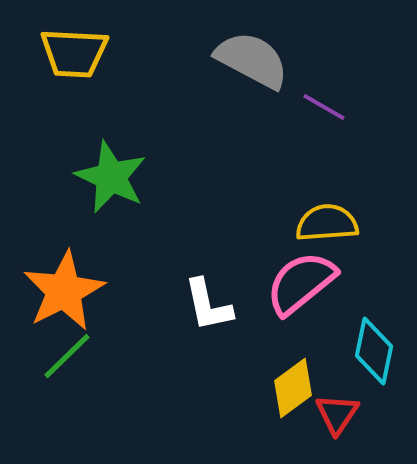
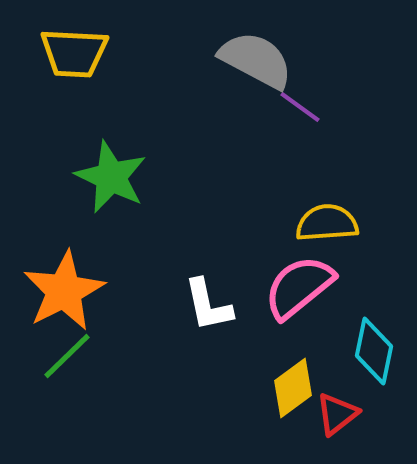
gray semicircle: moved 4 px right
purple line: moved 24 px left; rotated 6 degrees clockwise
pink semicircle: moved 2 px left, 4 px down
red triangle: rotated 18 degrees clockwise
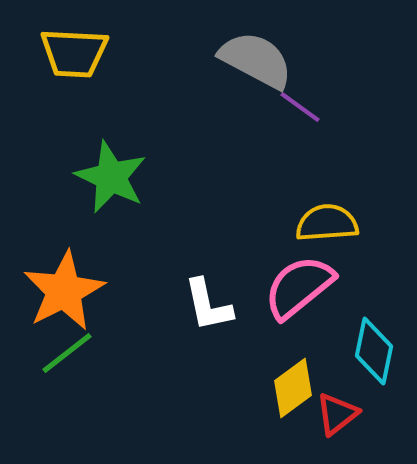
green line: moved 3 px up; rotated 6 degrees clockwise
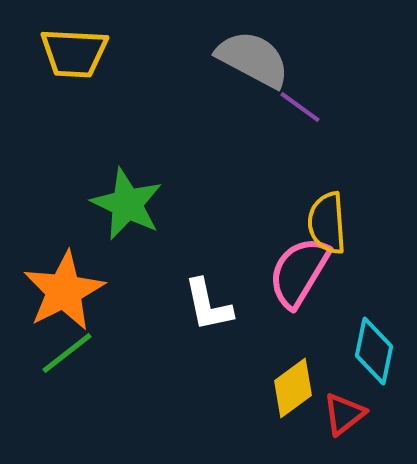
gray semicircle: moved 3 px left, 1 px up
green star: moved 16 px right, 27 px down
yellow semicircle: rotated 90 degrees counterclockwise
pink semicircle: moved 15 px up; rotated 20 degrees counterclockwise
red triangle: moved 7 px right
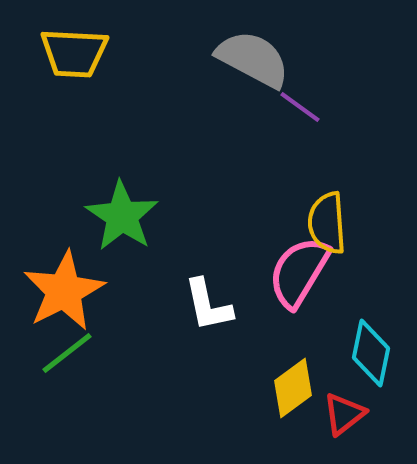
green star: moved 5 px left, 12 px down; rotated 8 degrees clockwise
cyan diamond: moved 3 px left, 2 px down
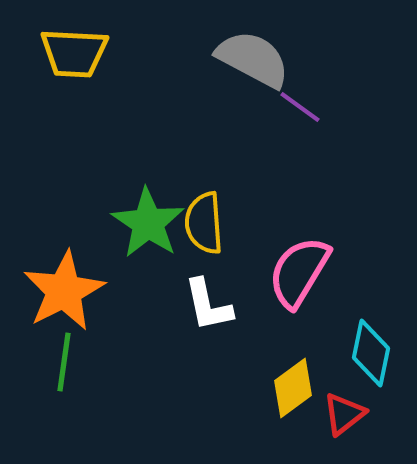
green star: moved 26 px right, 7 px down
yellow semicircle: moved 123 px left
green line: moved 3 px left, 9 px down; rotated 44 degrees counterclockwise
